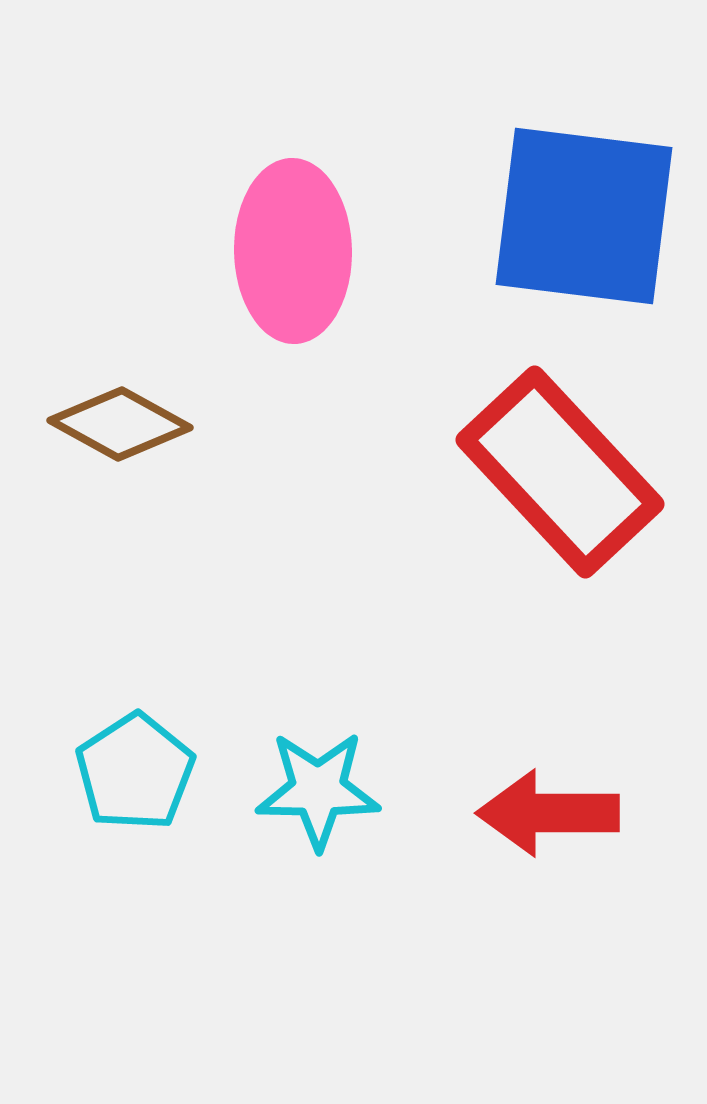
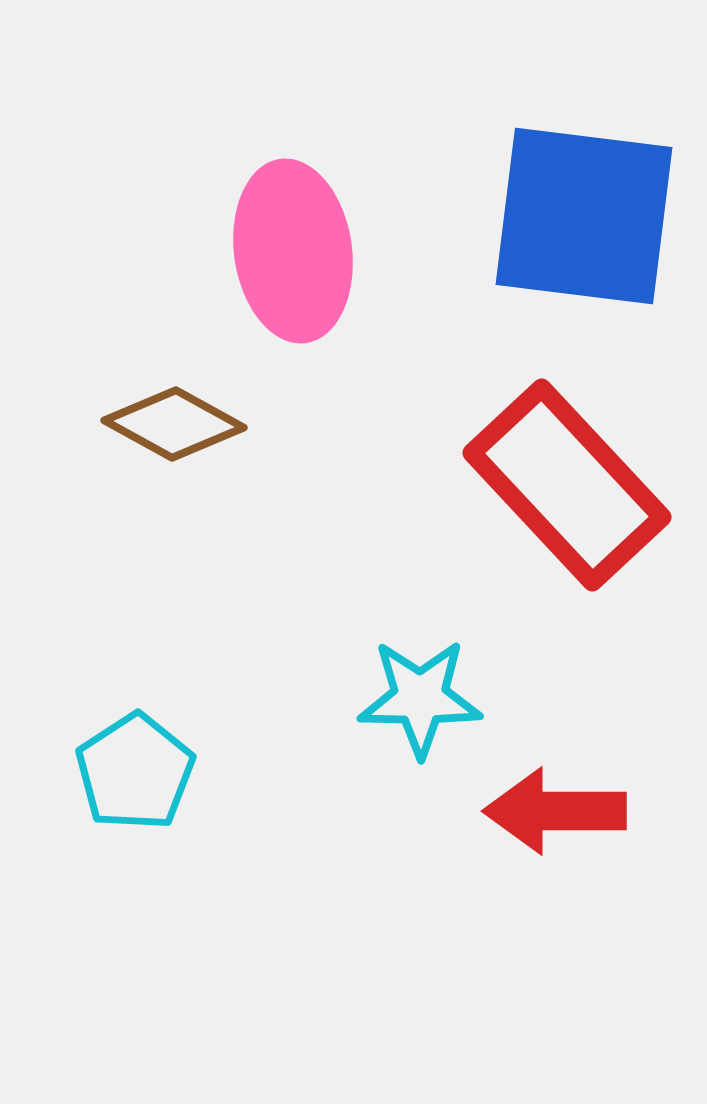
pink ellipse: rotated 7 degrees counterclockwise
brown diamond: moved 54 px right
red rectangle: moved 7 px right, 13 px down
cyan star: moved 102 px right, 92 px up
red arrow: moved 7 px right, 2 px up
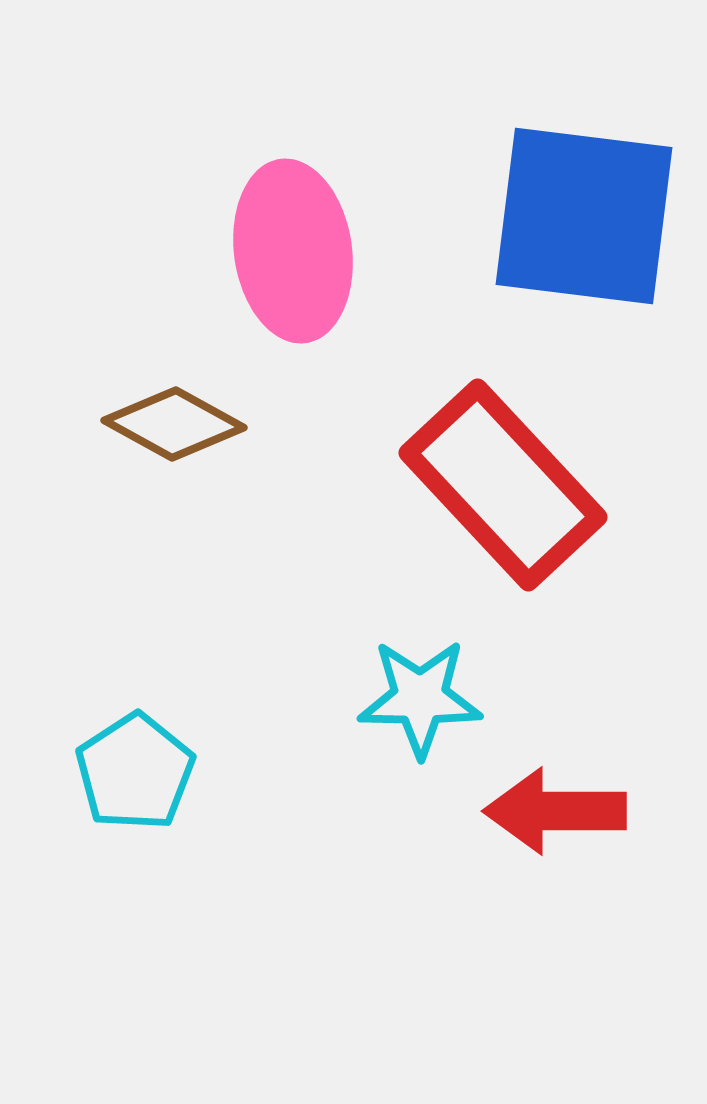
red rectangle: moved 64 px left
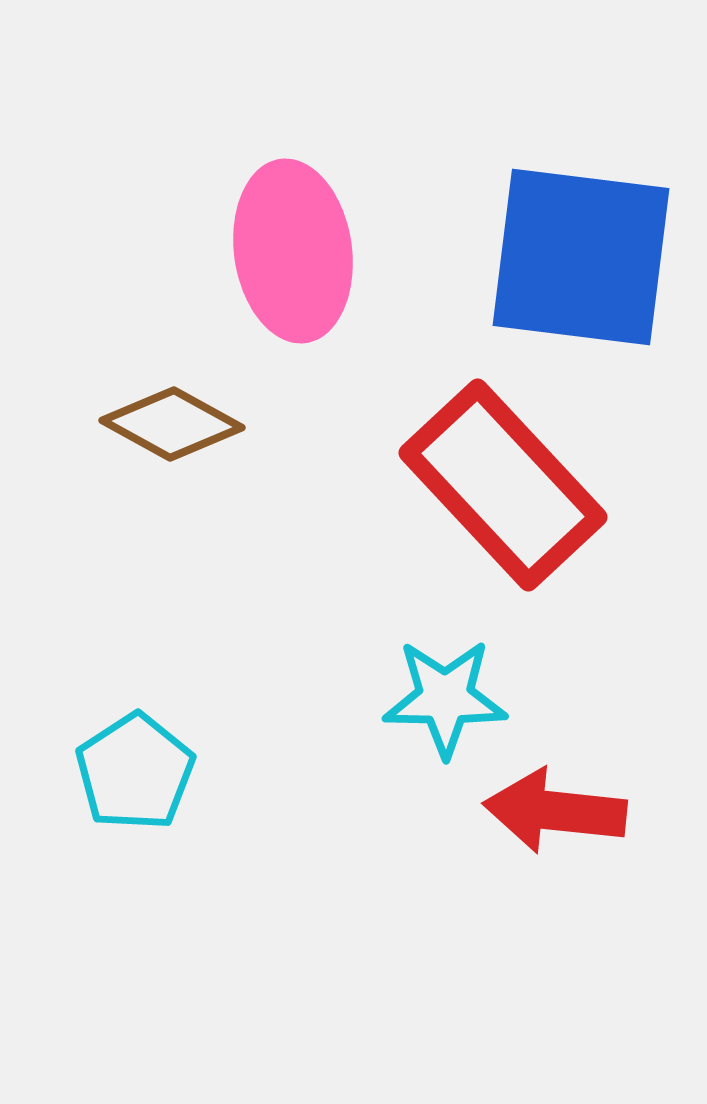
blue square: moved 3 px left, 41 px down
brown diamond: moved 2 px left
cyan star: moved 25 px right
red arrow: rotated 6 degrees clockwise
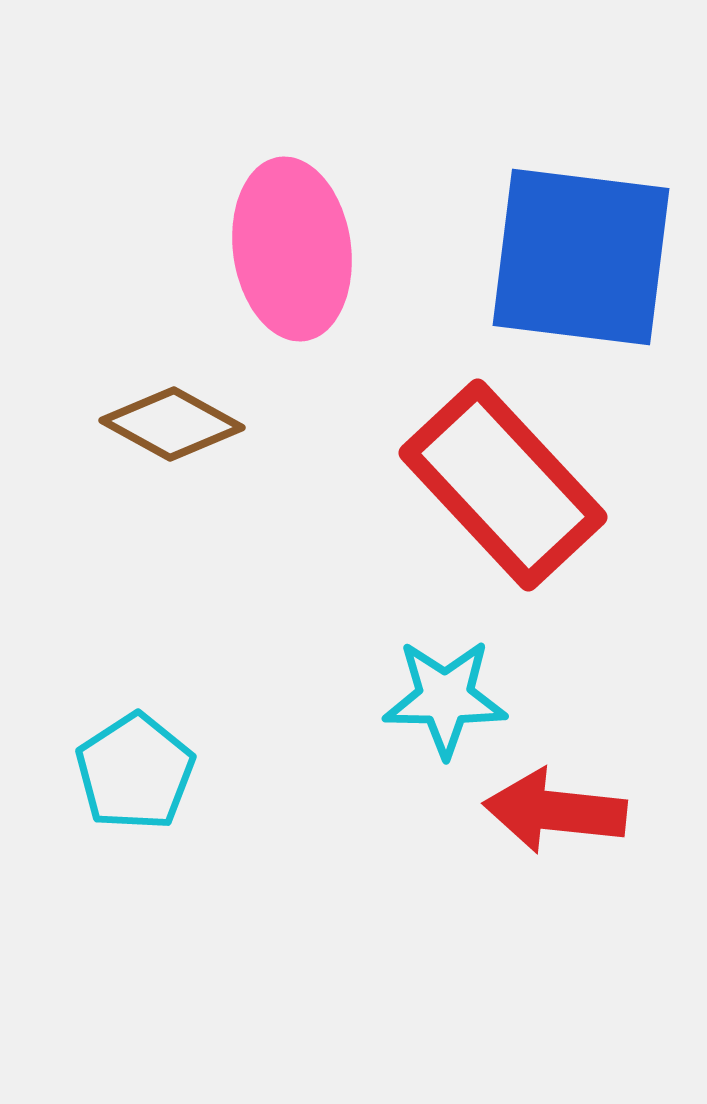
pink ellipse: moved 1 px left, 2 px up
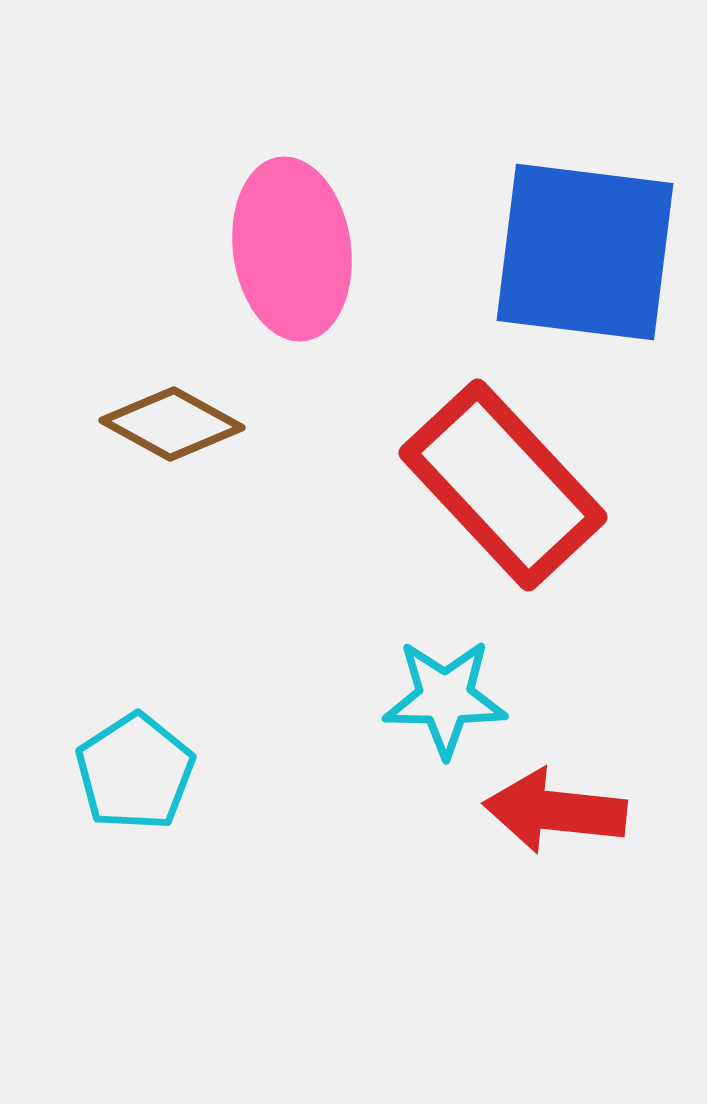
blue square: moved 4 px right, 5 px up
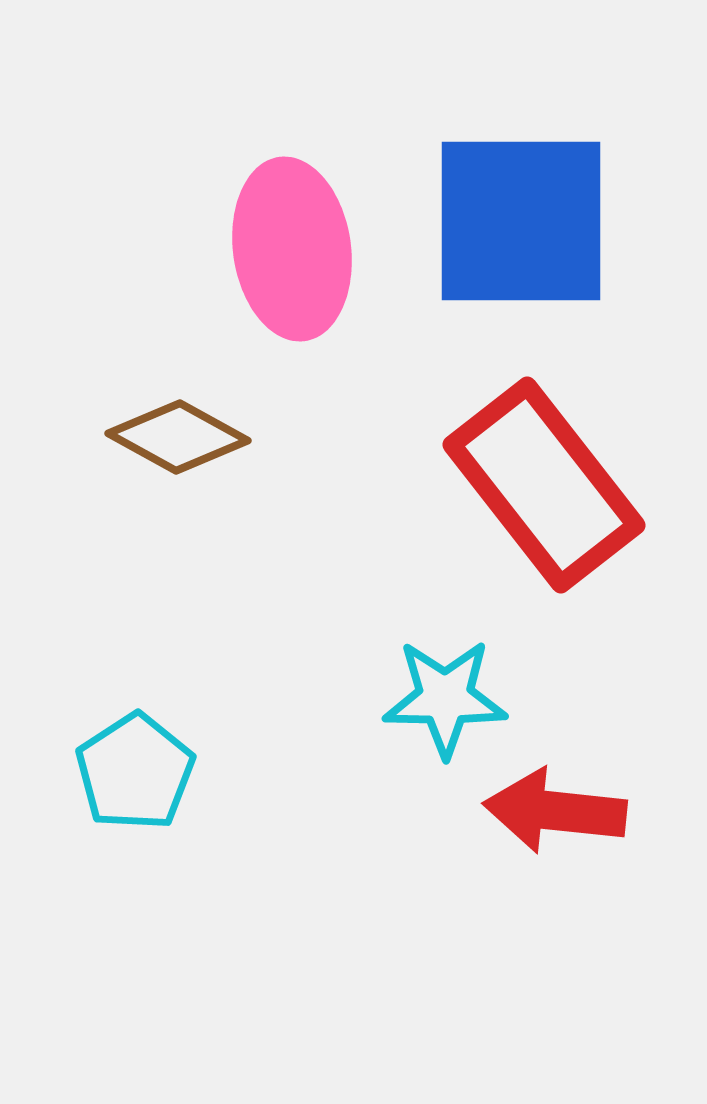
blue square: moved 64 px left, 31 px up; rotated 7 degrees counterclockwise
brown diamond: moved 6 px right, 13 px down
red rectangle: moved 41 px right; rotated 5 degrees clockwise
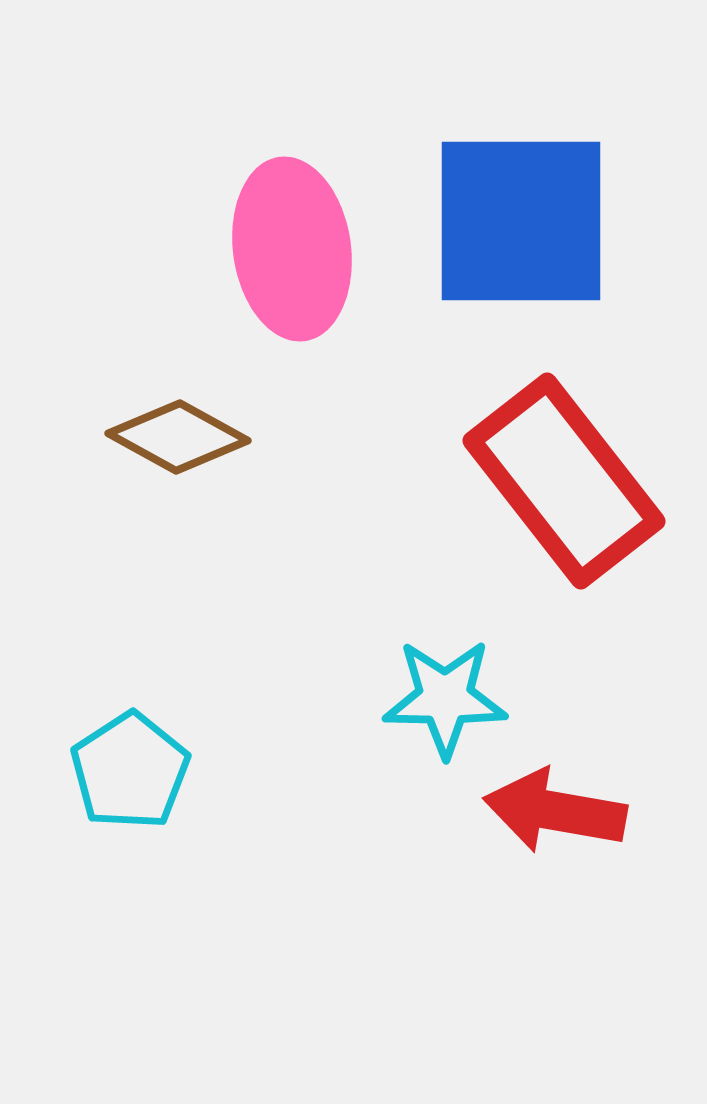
red rectangle: moved 20 px right, 4 px up
cyan pentagon: moved 5 px left, 1 px up
red arrow: rotated 4 degrees clockwise
